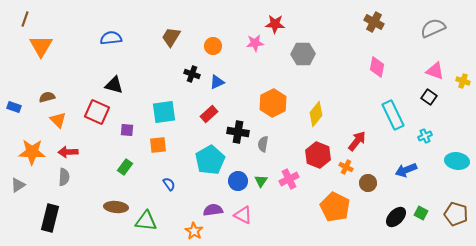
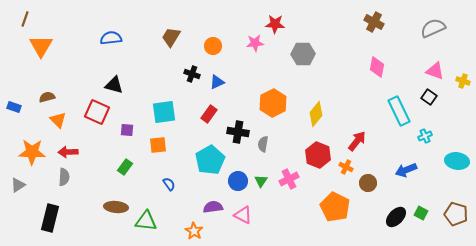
red rectangle at (209, 114): rotated 12 degrees counterclockwise
cyan rectangle at (393, 115): moved 6 px right, 4 px up
purple semicircle at (213, 210): moved 3 px up
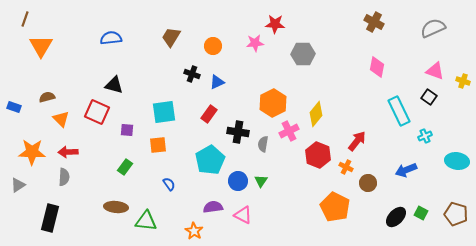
orange triangle at (58, 120): moved 3 px right, 1 px up
pink cross at (289, 179): moved 48 px up
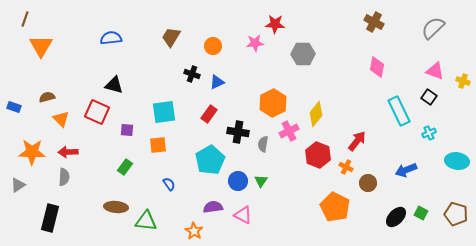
gray semicircle at (433, 28): rotated 20 degrees counterclockwise
cyan cross at (425, 136): moved 4 px right, 3 px up
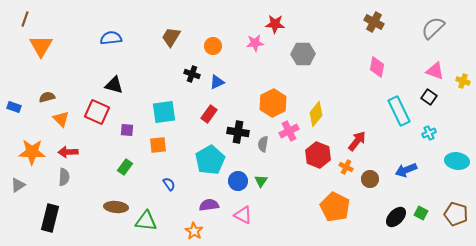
brown circle at (368, 183): moved 2 px right, 4 px up
purple semicircle at (213, 207): moved 4 px left, 2 px up
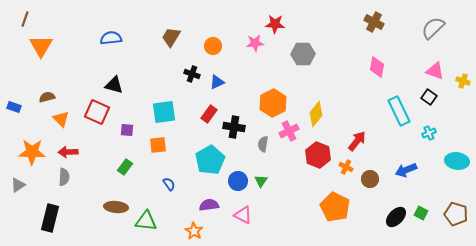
black cross at (238, 132): moved 4 px left, 5 px up
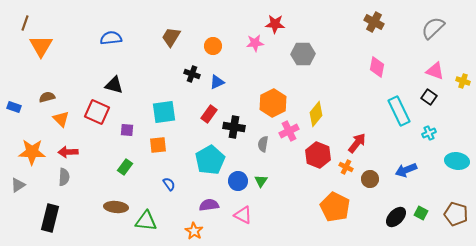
brown line at (25, 19): moved 4 px down
red arrow at (357, 141): moved 2 px down
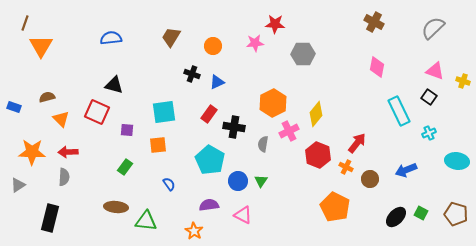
cyan pentagon at (210, 160): rotated 12 degrees counterclockwise
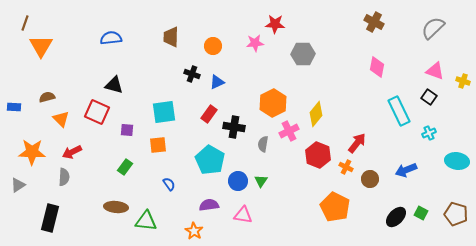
brown trapezoid at (171, 37): rotated 30 degrees counterclockwise
blue rectangle at (14, 107): rotated 16 degrees counterclockwise
red arrow at (68, 152): moved 4 px right; rotated 24 degrees counterclockwise
pink triangle at (243, 215): rotated 18 degrees counterclockwise
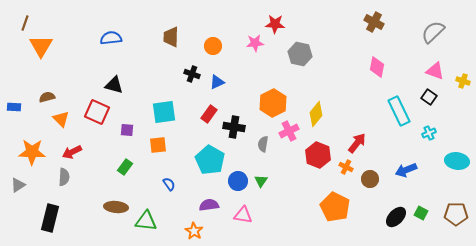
gray semicircle at (433, 28): moved 4 px down
gray hexagon at (303, 54): moved 3 px left; rotated 15 degrees clockwise
brown pentagon at (456, 214): rotated 15 degrees counterclockwise
